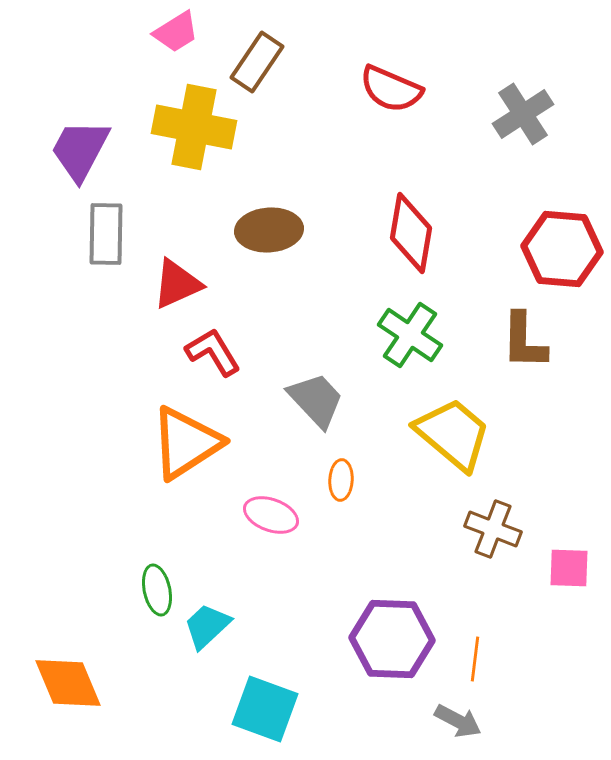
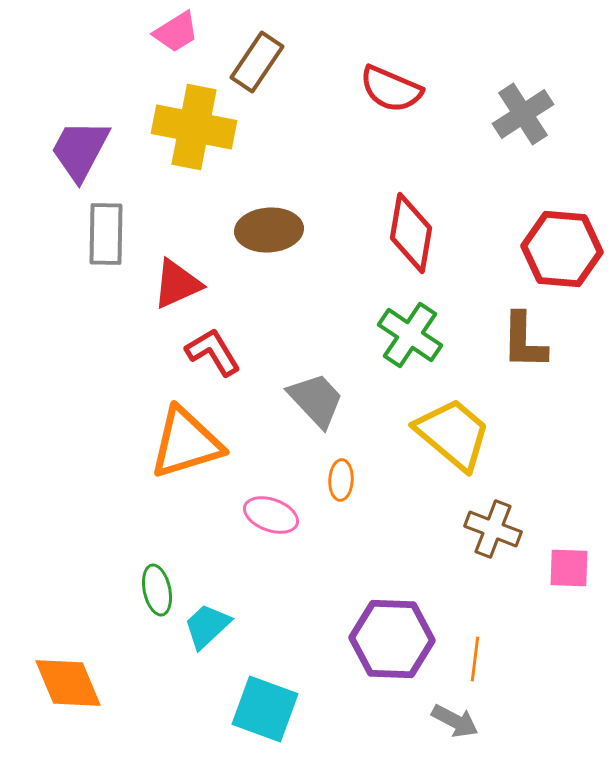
orange triangle: rotated 16 degrees clockwise
gray arrow: moved 3 px left
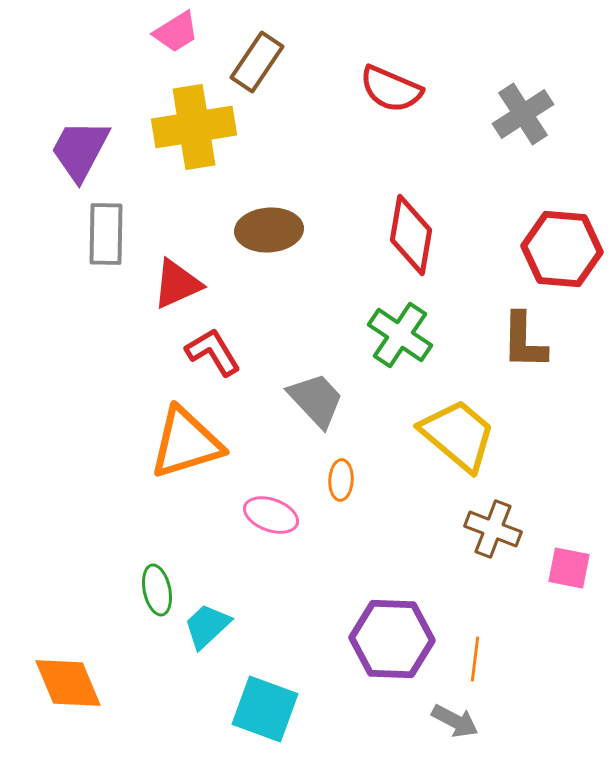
yellow cross: rotated 20 degrees counterclockwise
red diamond: moved 2 px down
green cross: moved 10 px left
yellow trapezoid: moved 5 px right, 1 px down
pink square: rotated 9 degrees clockwise
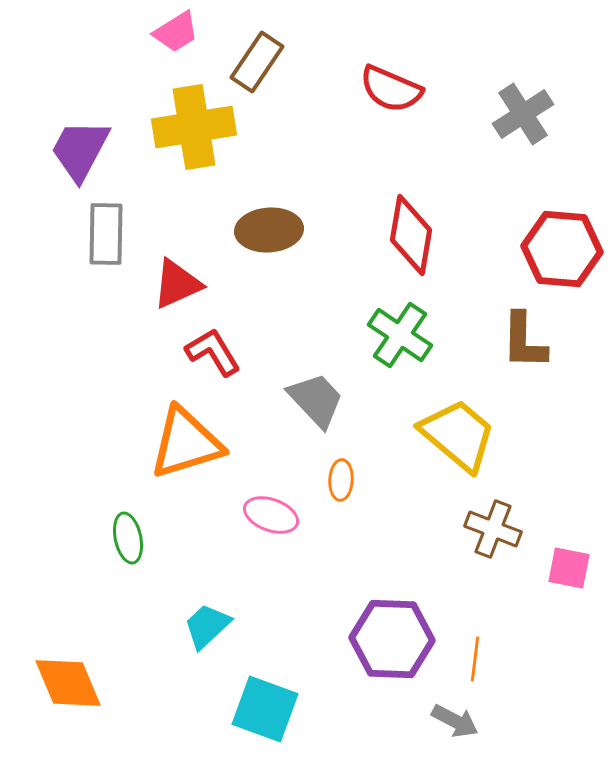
green ellipse: moved 29 px left, 52 px up
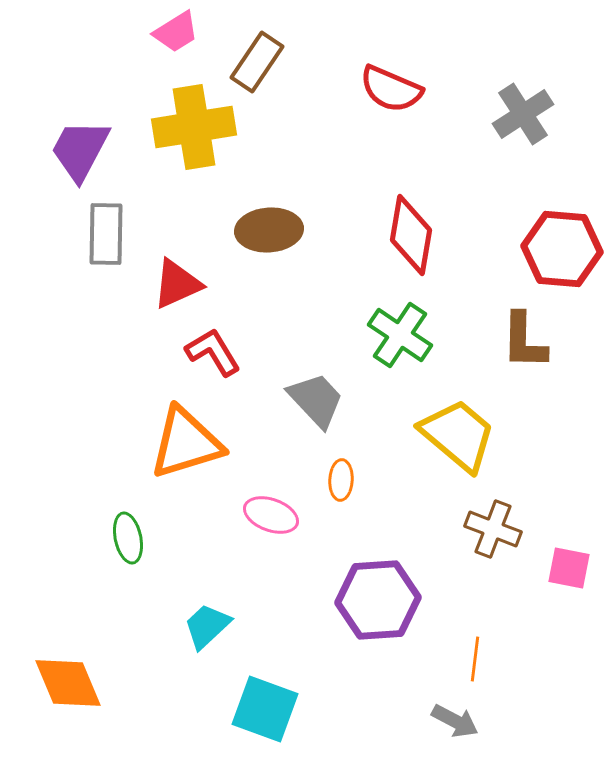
purple hexagon: moved 14 px left, 39 px up; rotated 6 degrees counterclockwise
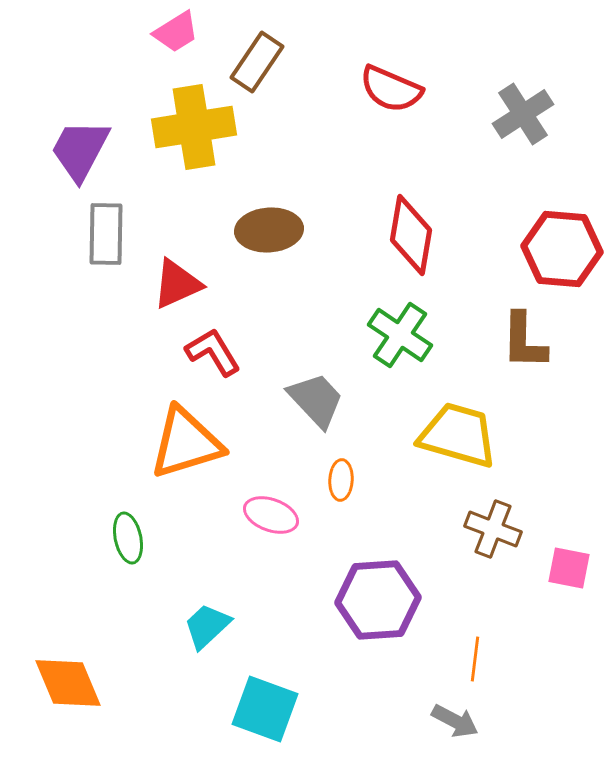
yellow trapezoid: rotated 24 degrees counterclockwise
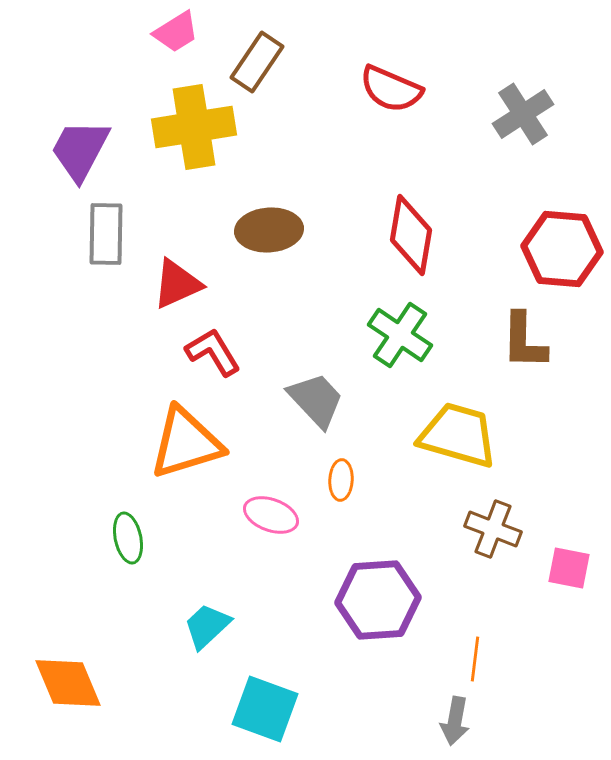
gray arrow: rotated 72 degrees clockwise
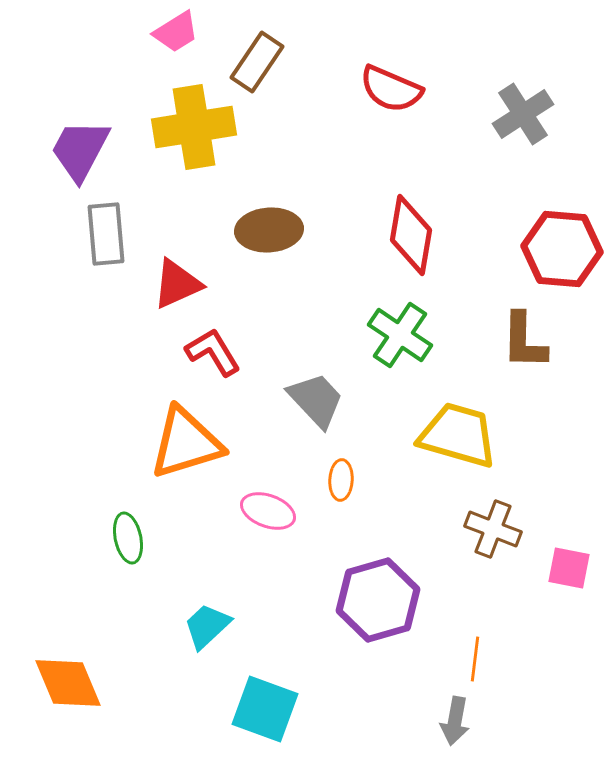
gray rectangle: rotated 6 degrees counterclockwise
pink ellipse: moved 3 px left, 4 px up
purple hexagon: rotated 12 degrees counterclockwise
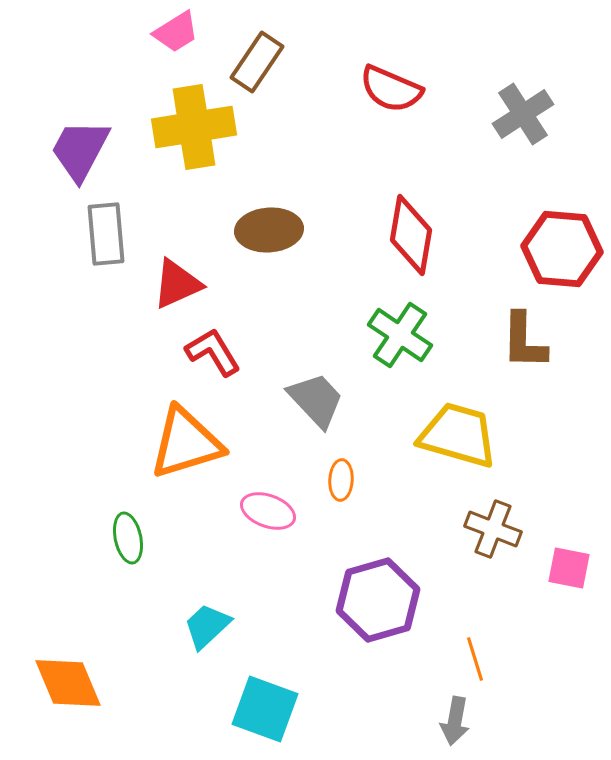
orange line: rotated 24 degrees counterclockwise
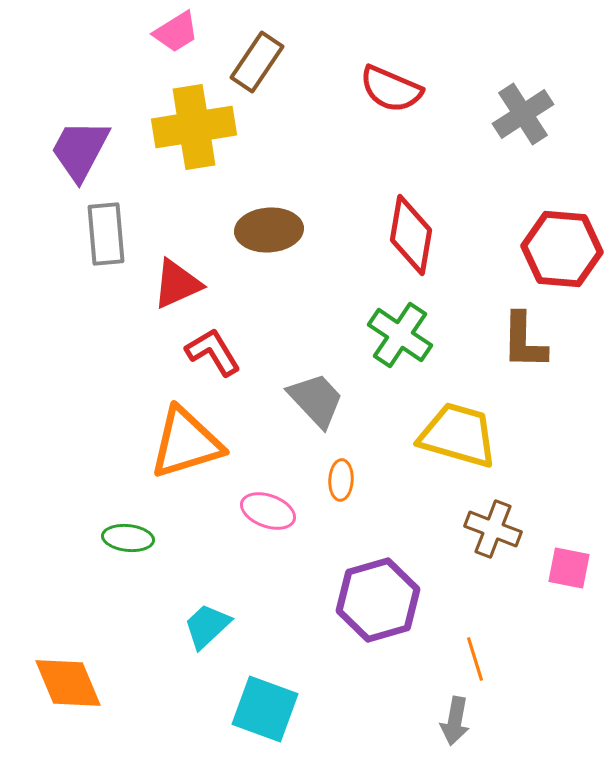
green ellipse: rotated 72 degrees counterclockwise
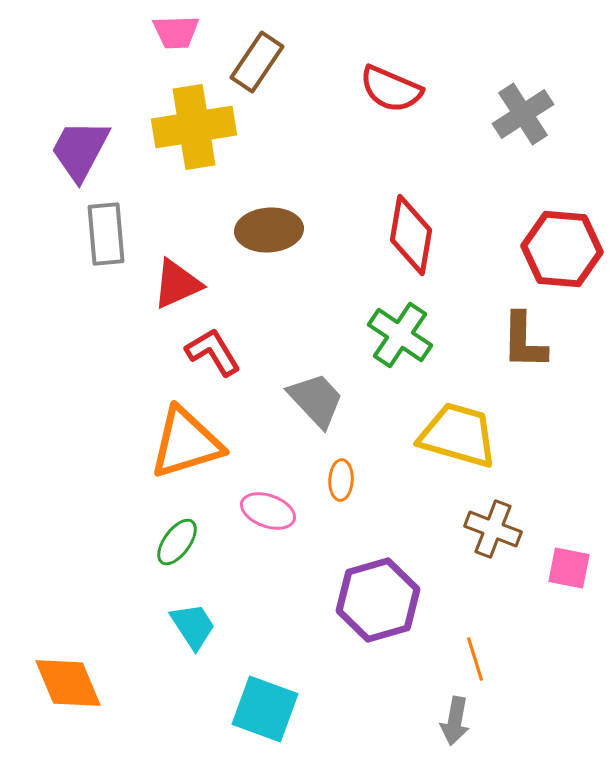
pink trapezoid: rotated 30 degrees clockwise
green ellipse: moved 49 px right, 4 px down; rotated 60 degrees counterclockwise
cyan trapezoid: moved 14 px left; rotated 100 degrees clockwise
